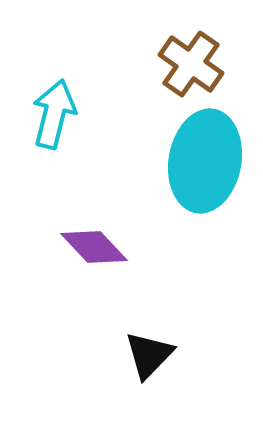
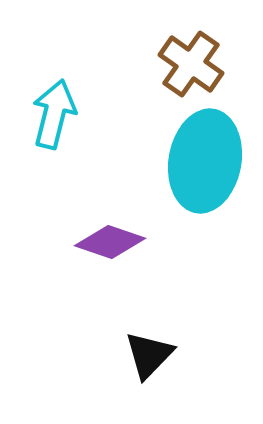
purple diamond: moved 16 px right, 5 px up; rotated 28 degrees counterclockwise
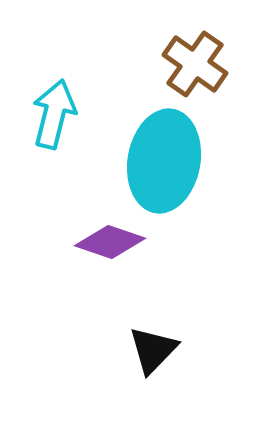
brown cross: moved 4 px right
cyan ellipse: moved 41 px left
black triangle: moved 4 px right, 5 px up
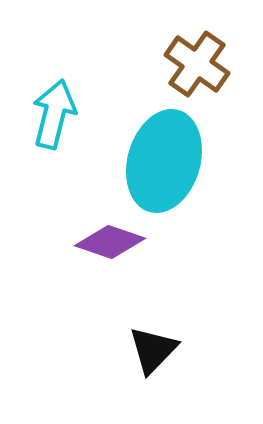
brown cross: moved 2 px right
cyan ellipse: rotated 6 degrees clockwise
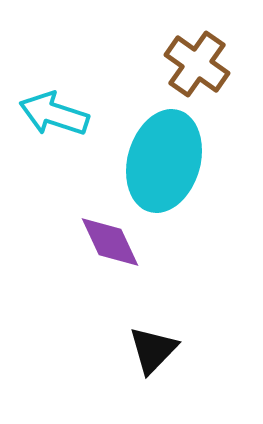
cyan arrow: rotated 86 degrees counterclockwise
purple diamond: rotated 46 degrees clockwise
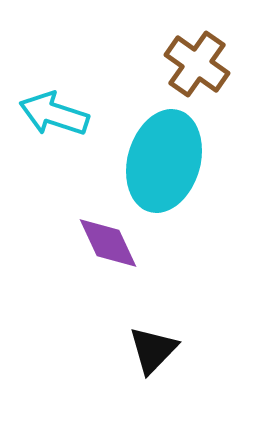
purple diamond: moved 2 px left, 1 px down
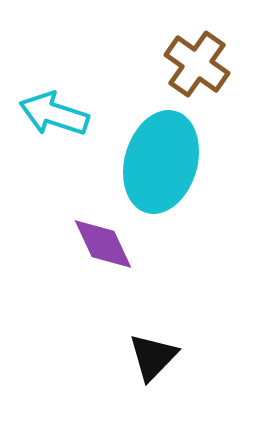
cyan ellipse: moved 3 px left, 1 px down
purple diamond: moved 5 px left, 1 px down
black triangle: moved 7 px down
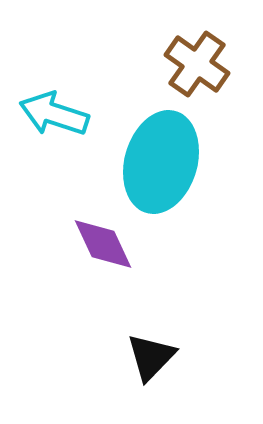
black triangle: moved 2 px left
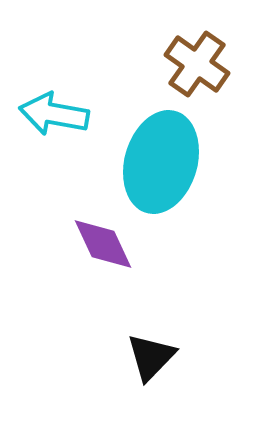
cyan arrow: rotated 8 degrees counterclockwise
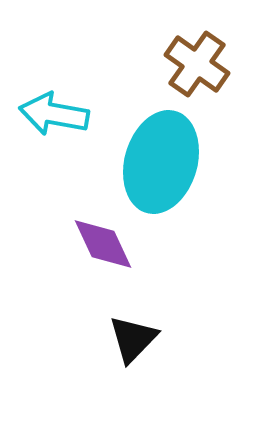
black triangle: moved 18 px left, 18 px up
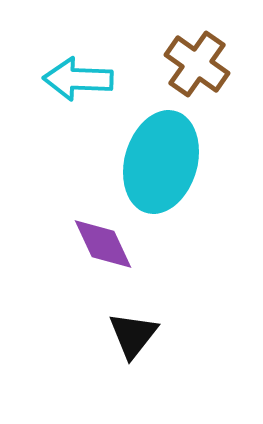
cyan arrow: moved 24 px right, 35 px up; rotated 8 degrees counterclockwise
black triangle: moved 4 px up; rotated 6 degrees counterclockwise
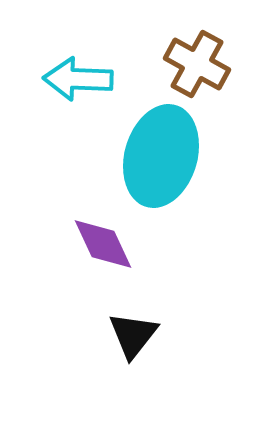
brown cross: rotated 6 degrees counterclockwise
cyan ellipse: moved 6 px up
